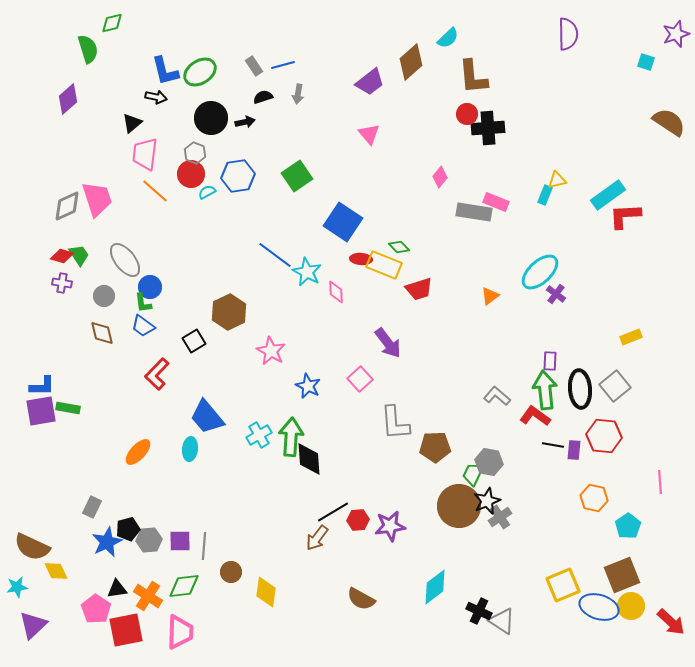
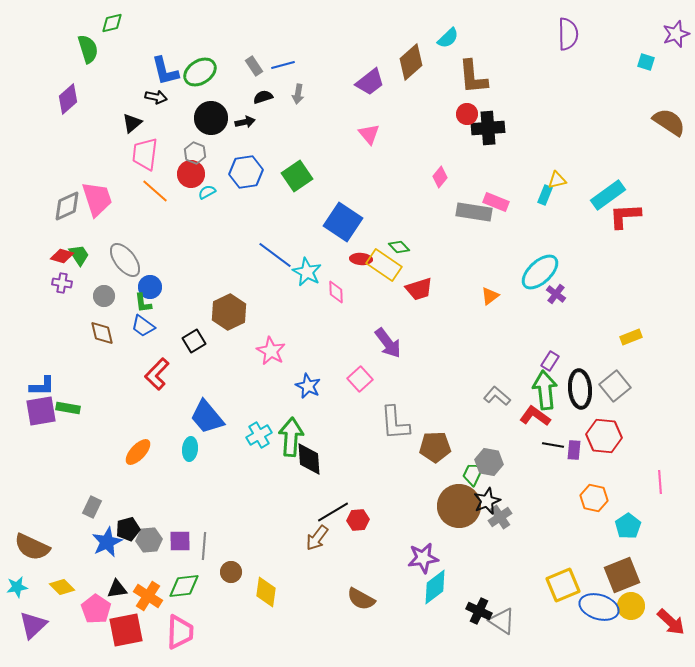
blue hexagon at (238, 176): moved 8 px right, 4 px up
yellow rectangle at (384, 265): rotated 12 degrees clockwise
purple rectangle at (550, 361): rotated 30 degrees clockwise
purple star at (390, 526): moved 33 px right, 32 px down
yellow diamond at (56, 571): moved 6 px right, 16 px down; rotated 20 degrees counterclockwise
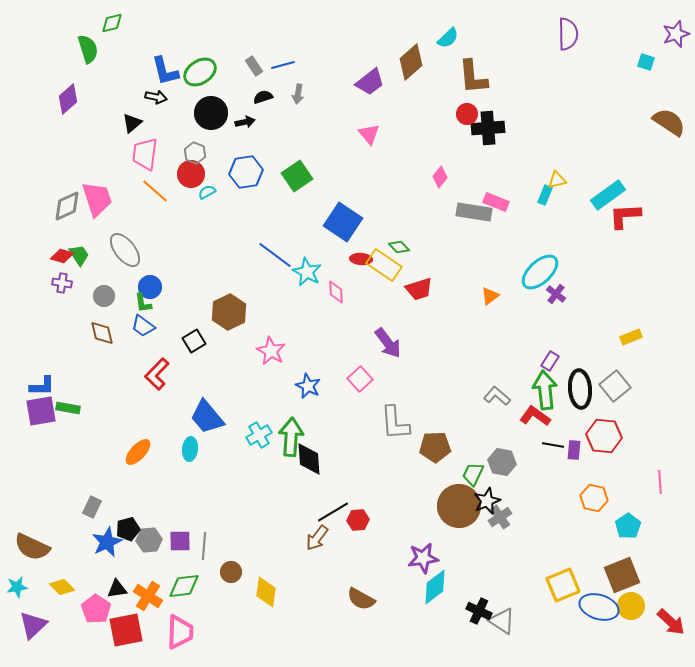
black circle at (211, 118): moved 5 px up
gray ellipse at (125, 260): moved 10 px up
gray hexagon at (489, 462): moved 13 px right
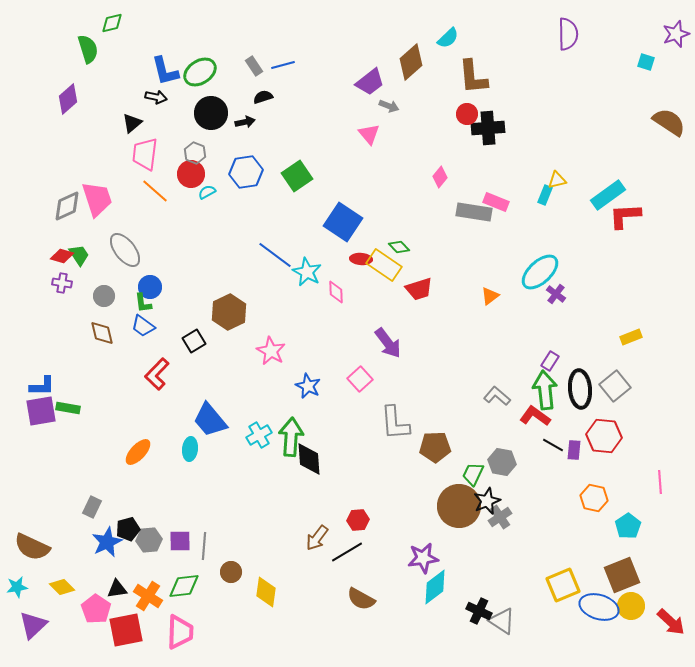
gray arrow at (298, 94): moved 91 px right, 12 px down; rotated 78 degrees counterclockwise
blue trapezoid at (207, 417): moved 3 px right, 3 px down
black line at (553, 445): rotated 20 degrees clockwise
black line at (333, 512): moved 14 px right, 40 px down
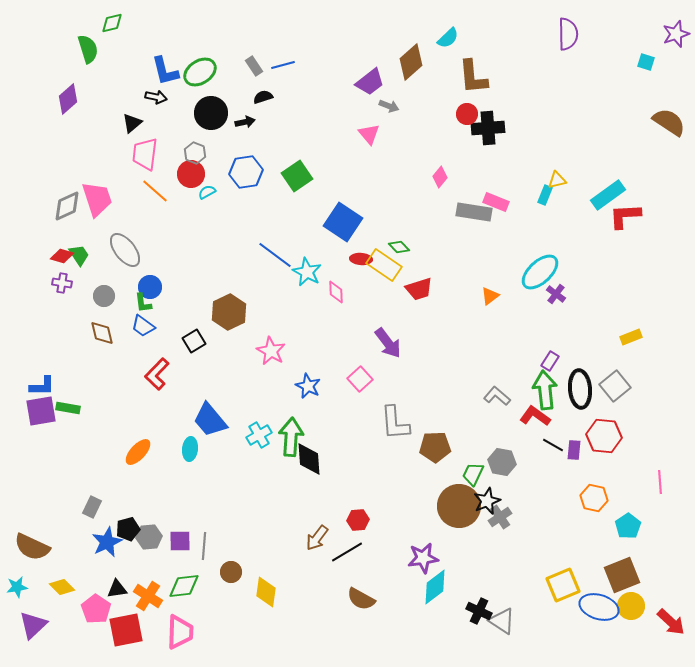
gray hexagon at (149, 540): moved 3 px up
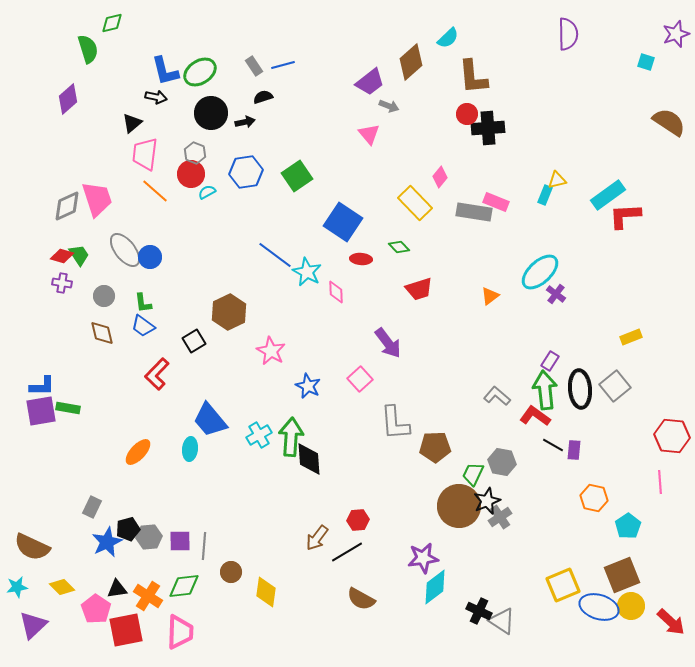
yellow rectangle at (384, 265): moved 31 px right, 62 px up; rotated 12 degrees clockwise
blue circle at (150, 287): moved 30 px up
red hexagon at (604, 436): moved 68 px right
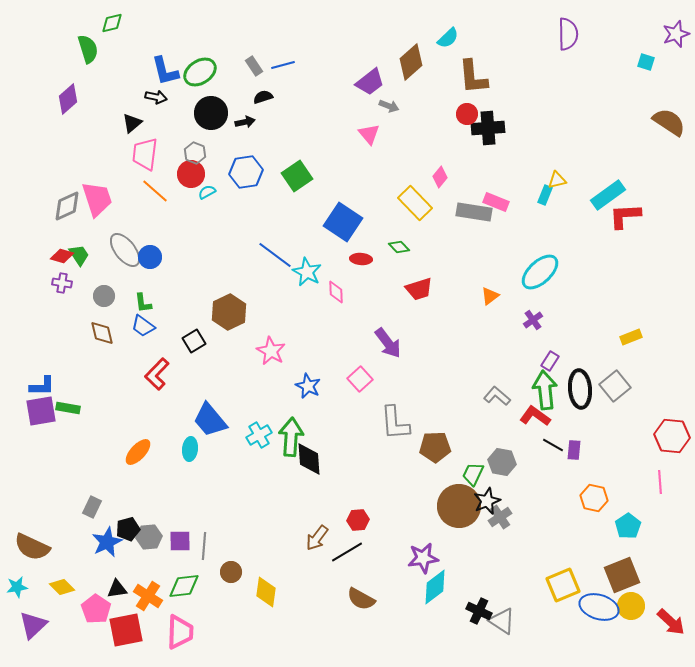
purple cross at (556, 294): moved 23 px left, 26 px down; rotated 18 degrees clockwise
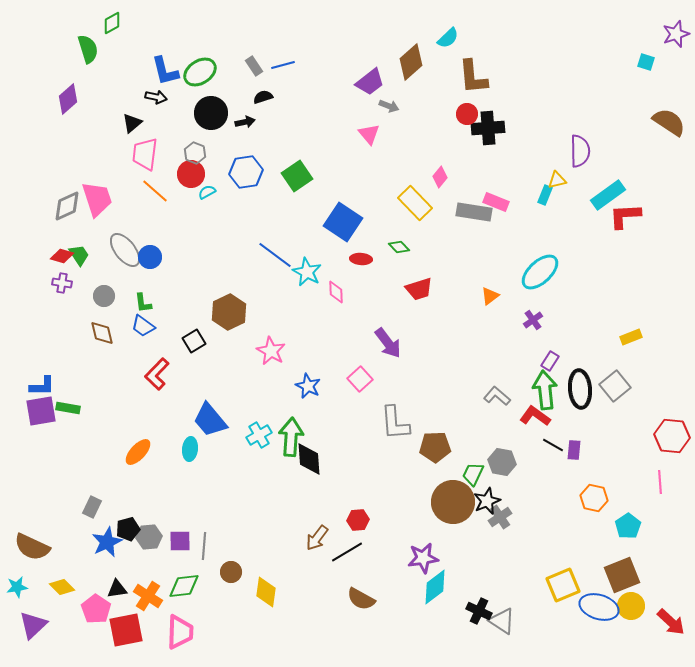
green diamond at (112, 23): rotated 15 degrees counterclockwise
purple semicircle at (568, 34): moved 12 px right, 117 px down
brown circle at (459, 506): moved 6 px left, 4 px up
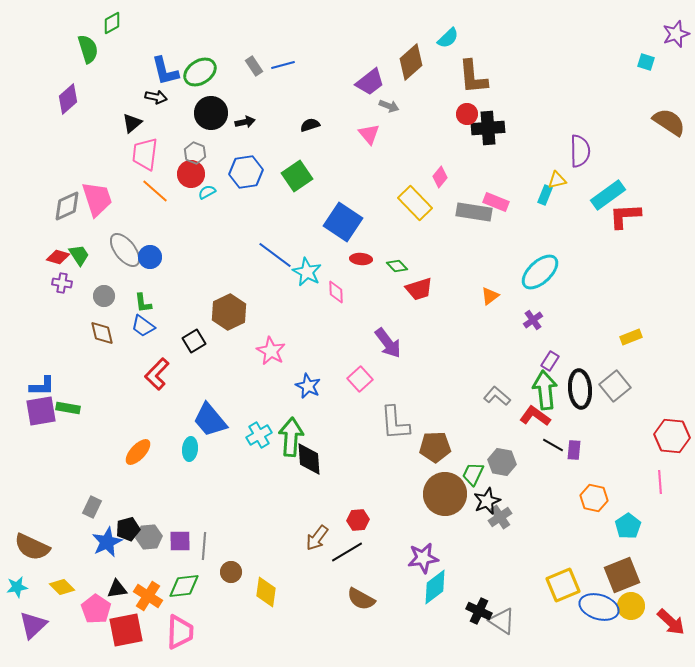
black semicircle at (263, 97): moved 47 px right, 28 px down
green diamond at (399, 247): moved 2 px left, 19 px down
red diamond at (62, 256): moved 4 px left, 1 px down
brown circle at (453, 502): moved 8 px left, 8 px up
